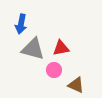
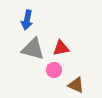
blue arrow: moved 6 px right, 4 px up
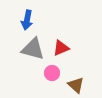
red triangle: rotated 12 degrees counterclockwise
pink circle: moved 2 px left, 3 px down
brown triangle: rotated 18 degrees clockwise
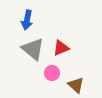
gray triangle: rotated 25 degrees clockwise
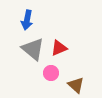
red triangle: moved 2 px left
pink circle: moved 1 px left
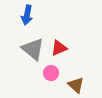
blue arrow: moved 5 px up
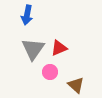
gray triangle: rotated 25 degrees clockwise
pink circle: moved 1 px left, 1 px up
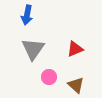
red triangle: moved 16 px right, 1 px down
pink circle: moved 1 px left, 5 px down
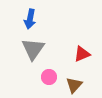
blue arrow: moved 3 px right, 4 px down
red triangle: moved 7 px right, 5 px down
brown triangle: moved 2 px left; rotated 30 degrees clockwise
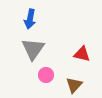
red triangle: rotated 36 degrees clockwise
pink circle: moved 3 px left, 2 px up
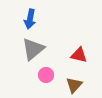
gray triangle: rotated 15 degrees clockwise
red triangle: moved 3 px left, 1 px down
